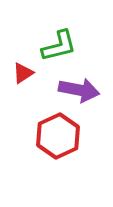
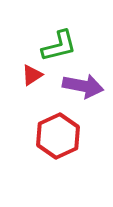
red triangle: moved 9 px right, 2 px down
purple arrow: moved 4 px right, 4 px up
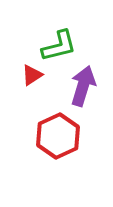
purple arrow: rotated 84 degrees counterclockwise
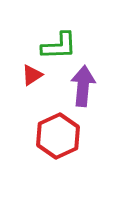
green L-shape: rotated 12 degrees clockwise
purple arrow: rotated 12 degrees counterclockwise
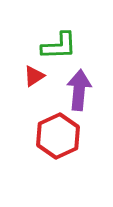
red triangle: moved 2 px right, 1 px down
purple arrow: moved 4 px left, 4 px down
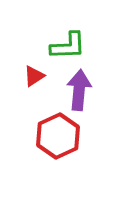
green L-shape: moved 9 px right
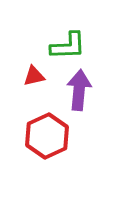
red triangle: rotated 20 degrees clockwise
red hexagon: moved 11 px left
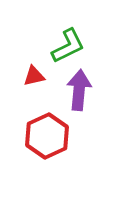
green L-shape: rotated 24 degrees counterclockwise
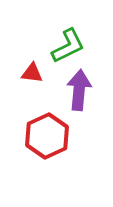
red triangle: moved 2 px left, 3 px up; rotated 20 degrees clockwise
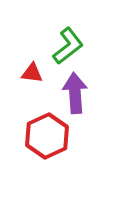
green L-shape: rotated 12 degrees counterclockwise
purple arrow: moved 4 px left, 3 px down; rotated 9 degrees counterclockwise
